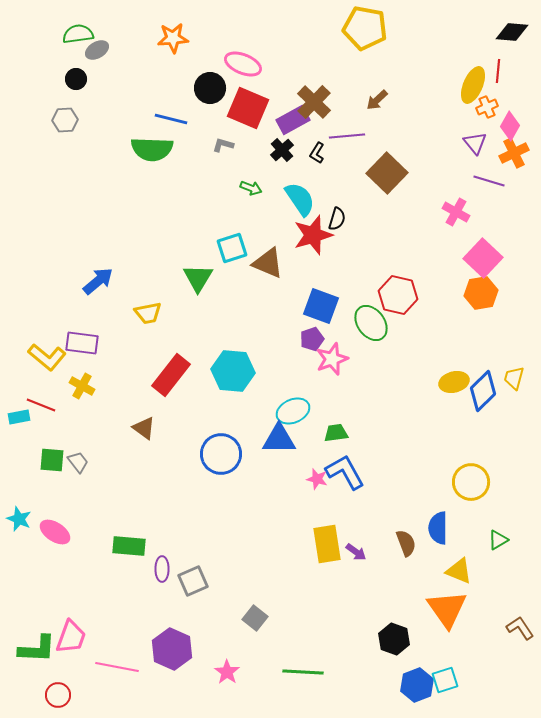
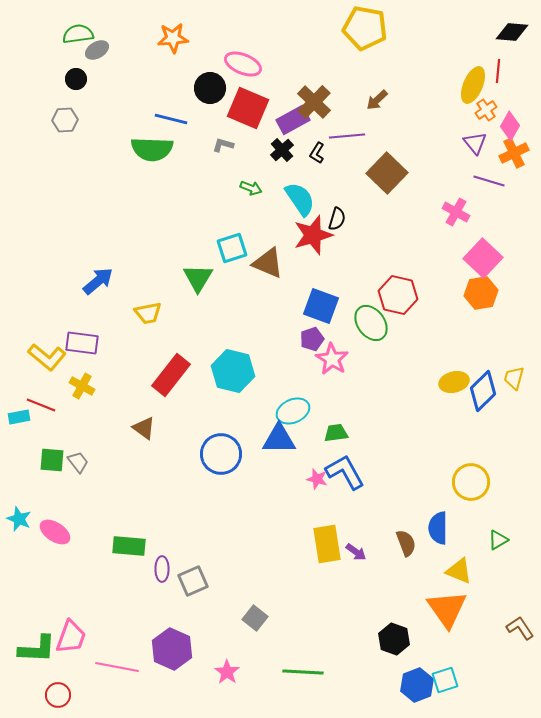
orange cross at (487, 107): moved 1 px left, 3 px down; rotated 10 degrees counterclockwise
pink star at (332, 359): rotated 20 degrees counterclockwise
cyan hexagon at (233, 371): rotated 9 degrees clockwise
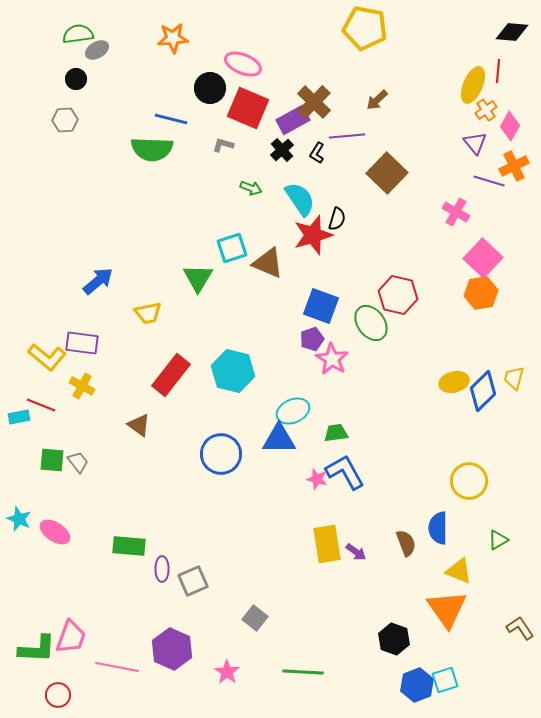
orange cross at (514, 153): moved 13 px down
brown triangle at (144, 428): moved 5 px left, 3 px up
yellow circle at (471, 482): moved 2 px left, 1 px up
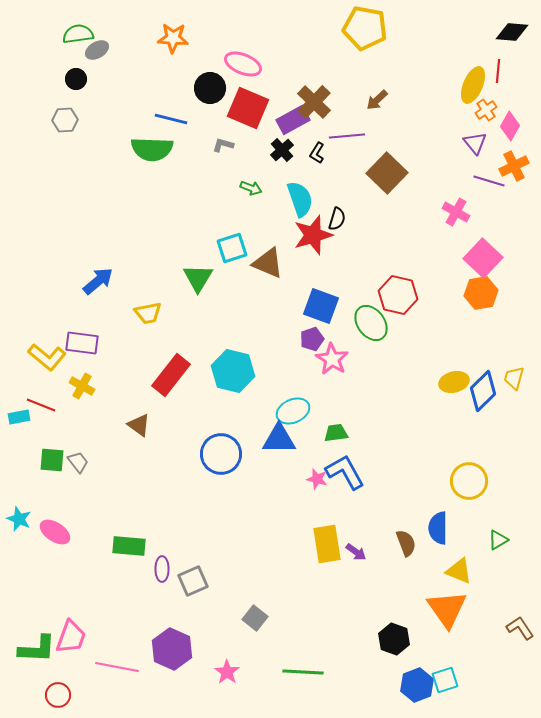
orange star at (173, 38): rotated 8 degrees clockwise
cyan semicircle at (300, 199): rotated 15 degrees clockwise
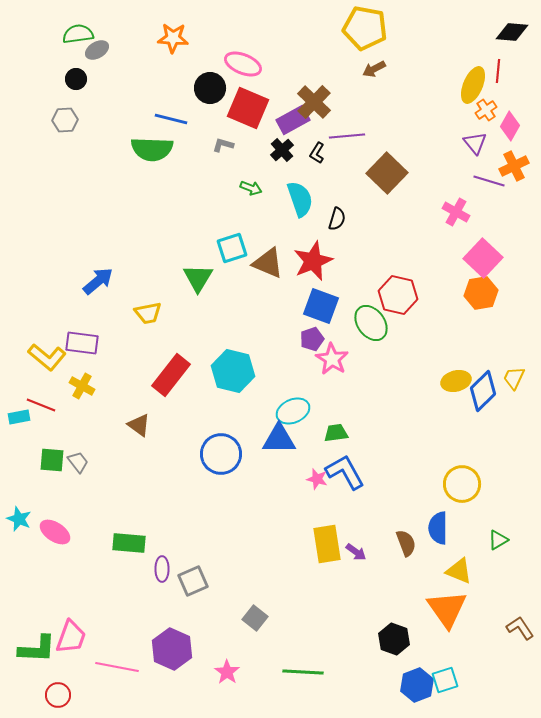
brown arrow at (377, 100): moved 3 px left, 31 px up; rotated 15 degrees clockwise
red star at (313, 235): moved 26 px down; rotated 6 degrees counterclockwise
yellow trapezoid at (514, 378): rotated 10 degrees clockwise
yellow ellipse at (454, 382): moved 2 px right, 1 px up
yellow circle at (469, 481): moved 7 px left, 3 px down
green rectangle at (129, 546): moved 3 px up
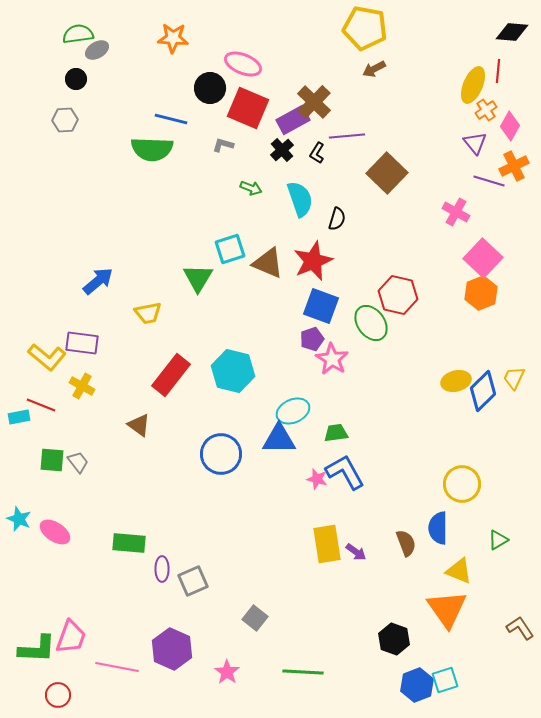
cyan square at (232, 248): moved 2 px left, 1 px down
orange hexagon at (481, 293): rotated 12 degrees counterclockwise
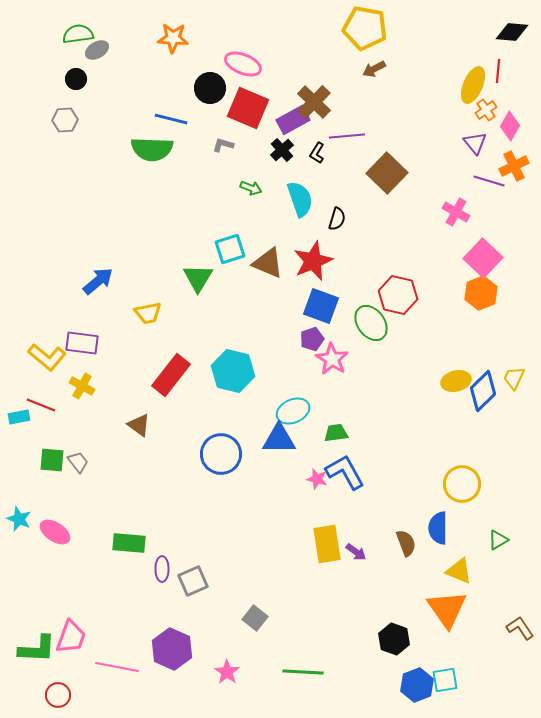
cyan square at (445, 680): rotated 8 degrees clockwise
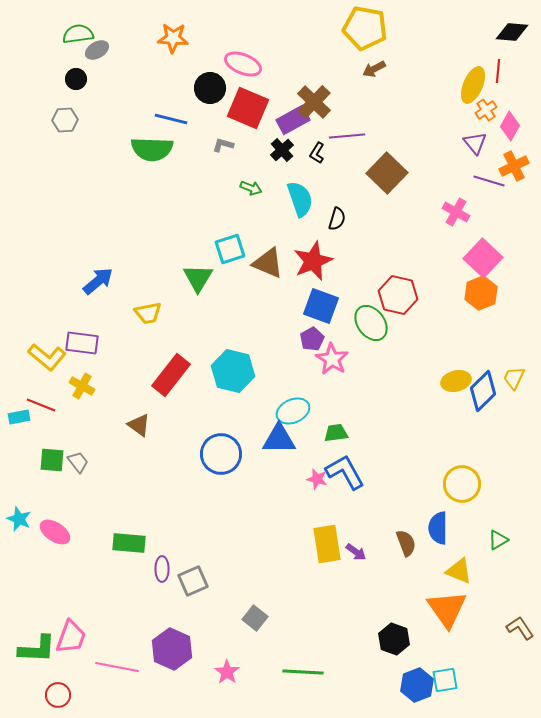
purple pentagon at (312, 339): rotated 10 degrees counterclockwise
